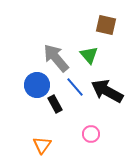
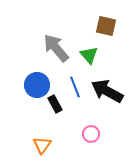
brown square: moved 1 px down
gray arrow: moved 10 px up
blue line: rotated 20 degrees clockwise
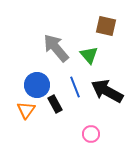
orange triangle: moved 16 px left, 35 px up
